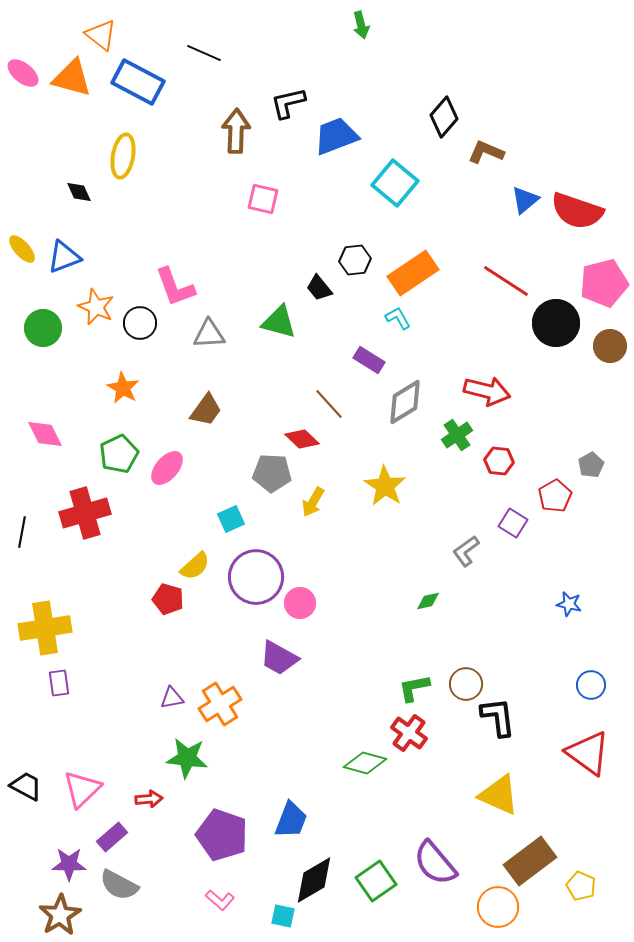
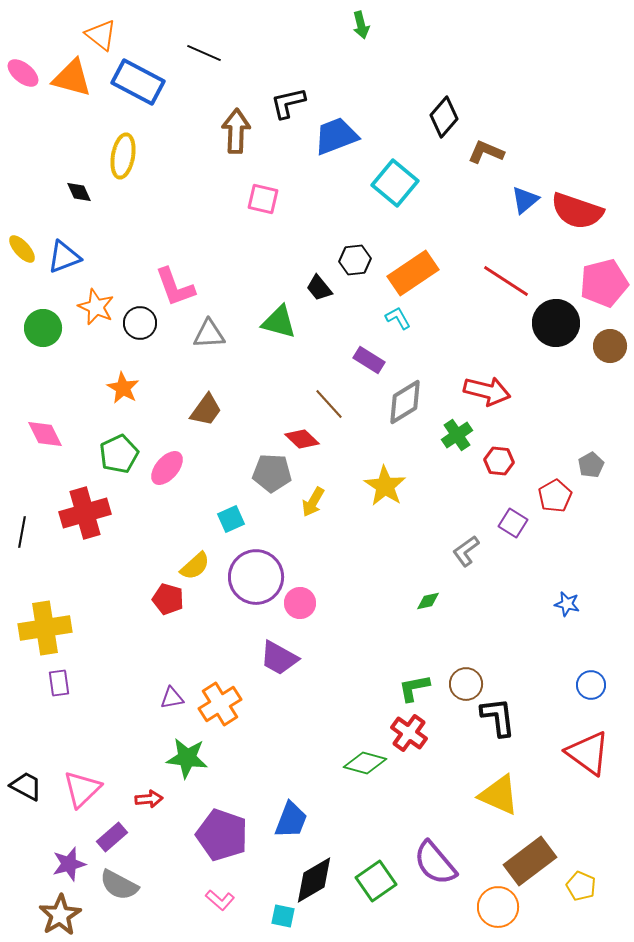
blue star at (569, 604): moved 2 px left
purple star at (69, 864): rotated 16 degrees counterclockwise
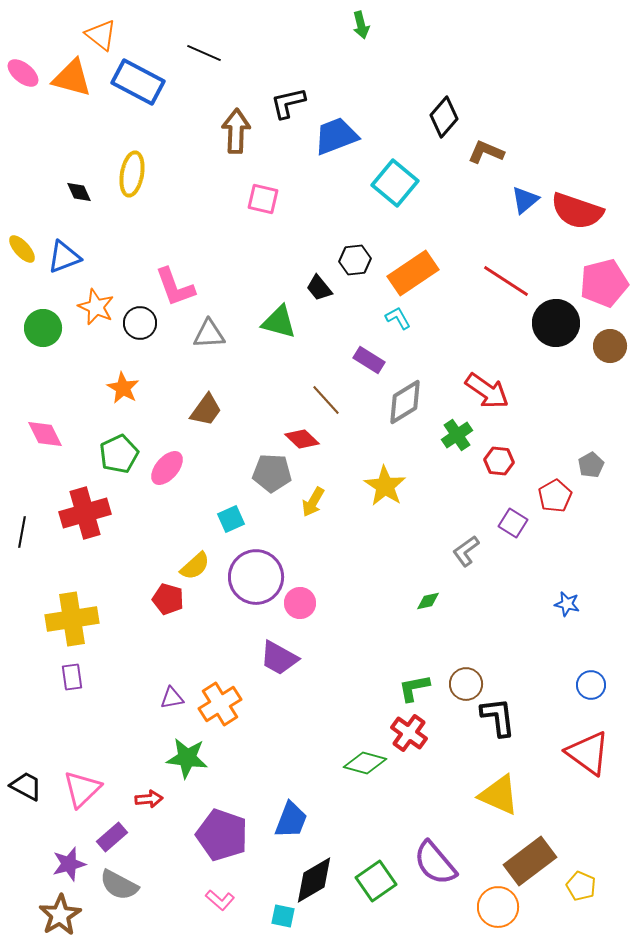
yellow ellipse at (123, 156): moved 9 px right, 18 px down
red arrow at (487, 391): rotated 21 degrees clockwise
brown line at (329, 404): moved 3 px left, 4 px up
yellow cross at (45, 628): moved 27 px right, 9 px up
purple rectangle at (59, 683): moved 13 px right, 6 px up
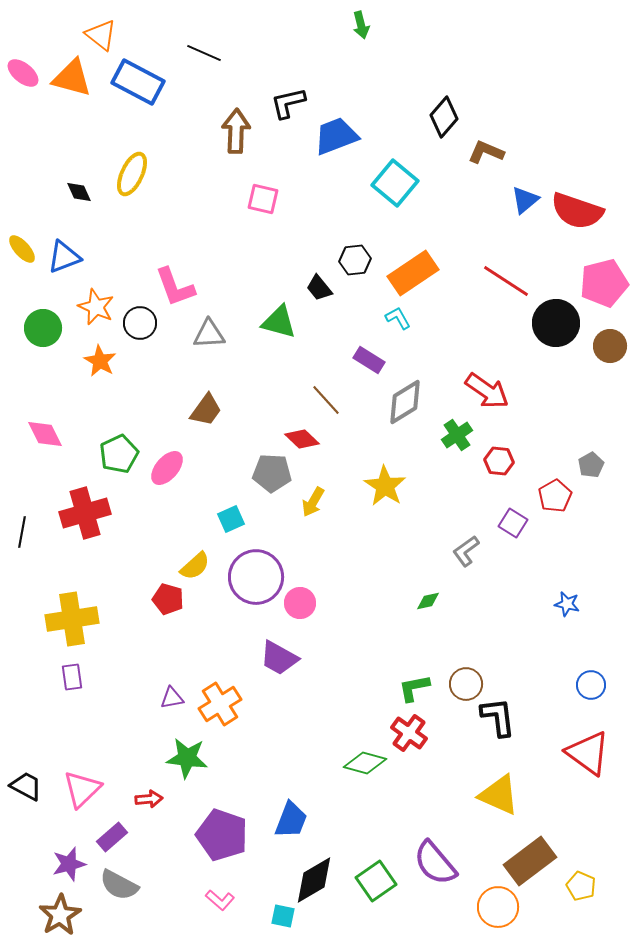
yellow ellipse at (132, 174): rotated 15 degrees clockwise
orange star at (123, 388): moved 23 px left, 27 px up
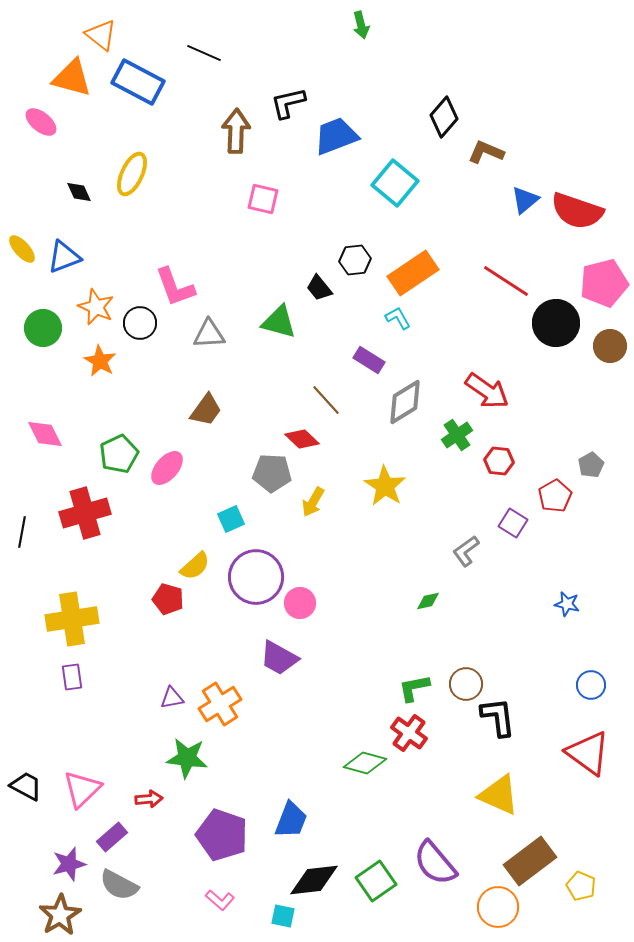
pink ellipse at (23, 73): moved 18 px right, 49 px down
black diamond at (314, 880): rotated 24 degrees clockwise
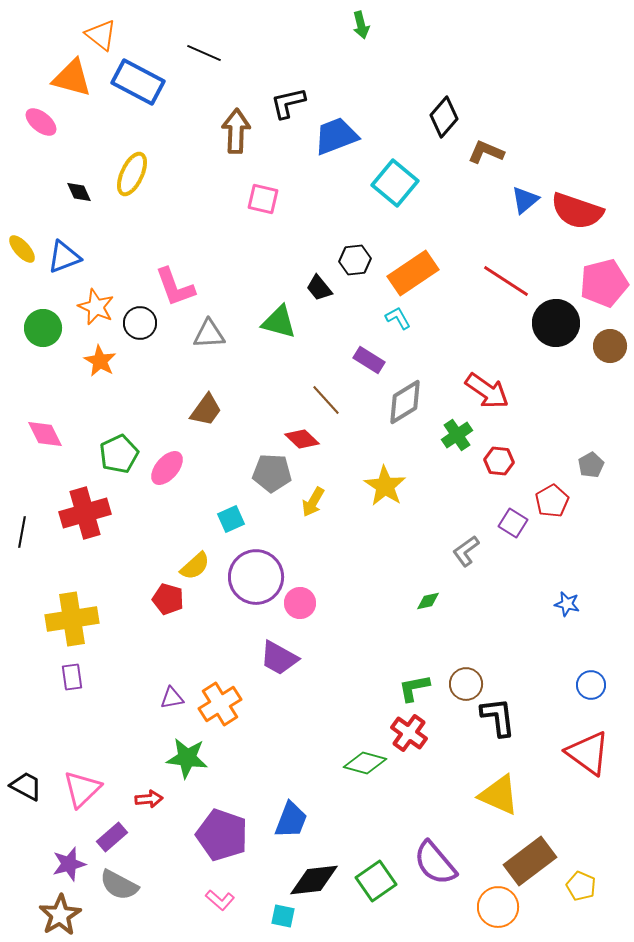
red pentagon at (555, 496): moved 3 px left, 5 px down
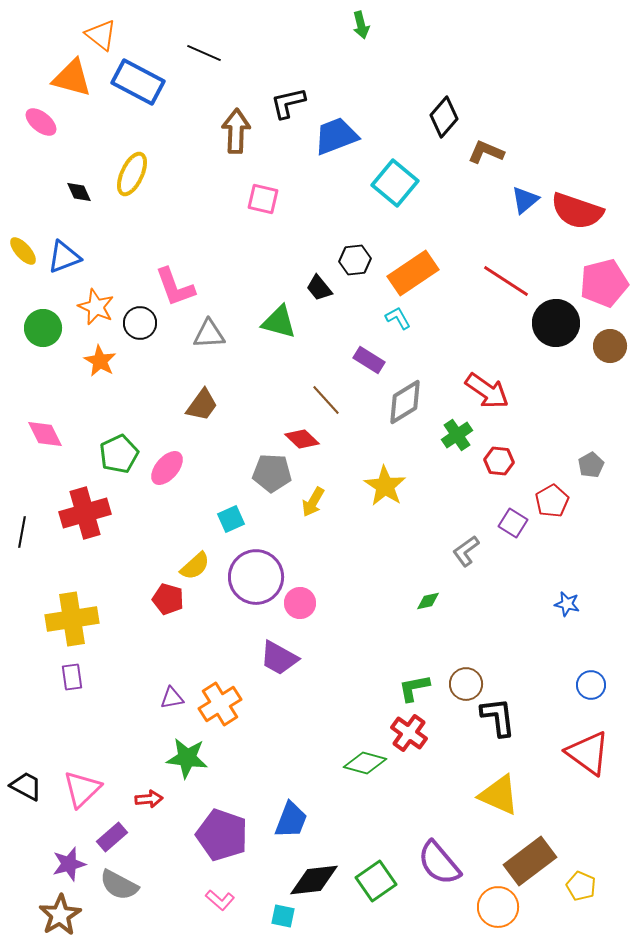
yellow ellipse at (22, 249): moved 1 px right, 2 px down
brown trapezoid at (206, 410): moved 4 px left, 5 px up
purple semicircle at (435, 863): moved 4 px right
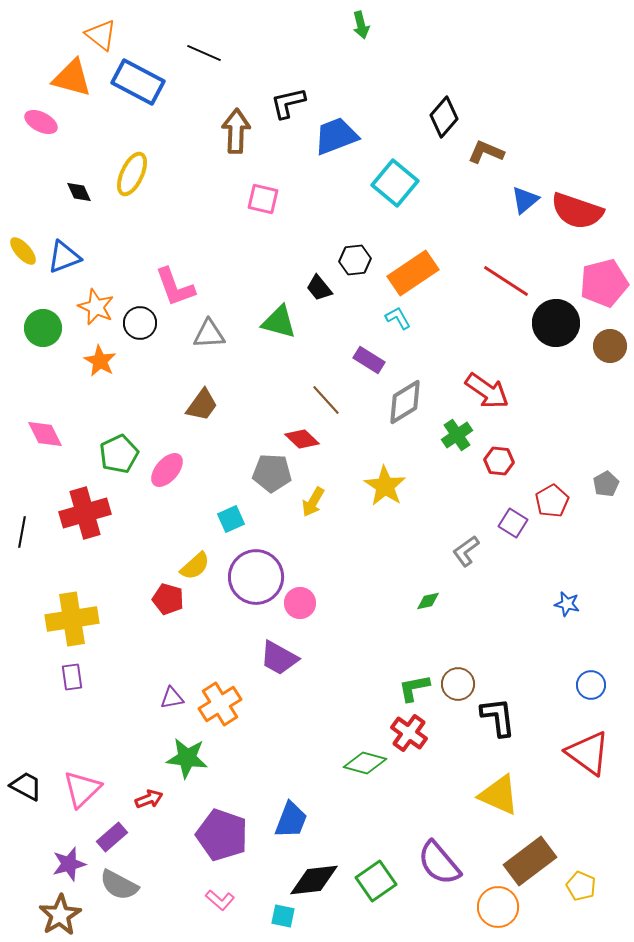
pink ellipse at (41, 122): rotated 12 degrees counterclockwise
gray pentagon at (591, 465): moved 15 px right, 19 px down
pink ellipse at (167, 468): moved 2 px down
brown circle at (466, 684): moved 8 px left
red arrow at (149, 799): rotated 16 degrees counterclockwise
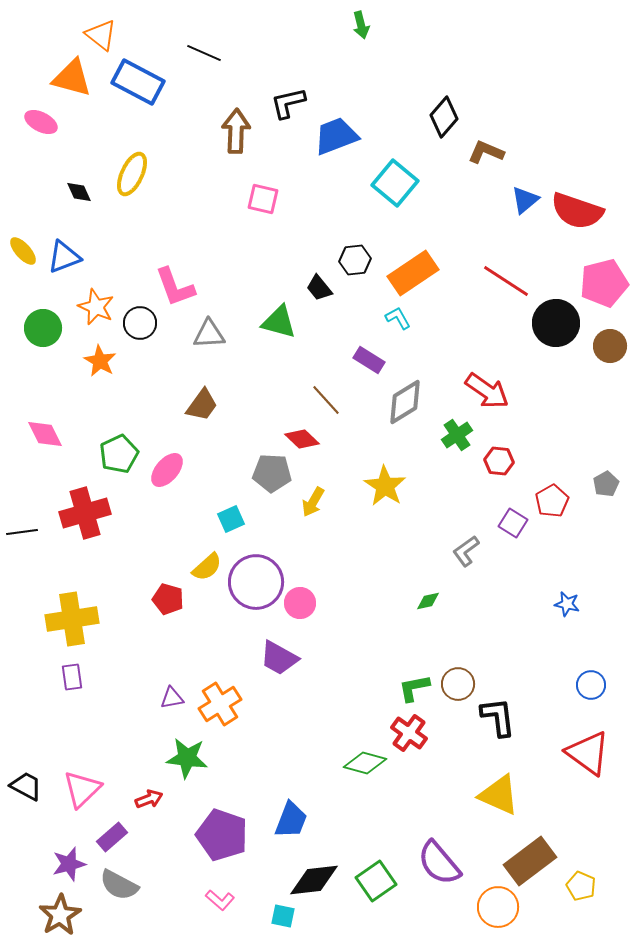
black line at (22, 532): rotated 72 degrees clockwise
yellow semicircle at (195, 566): moved 12 px right, 1 px down
purple circle at (256, 577): moved 5 px down
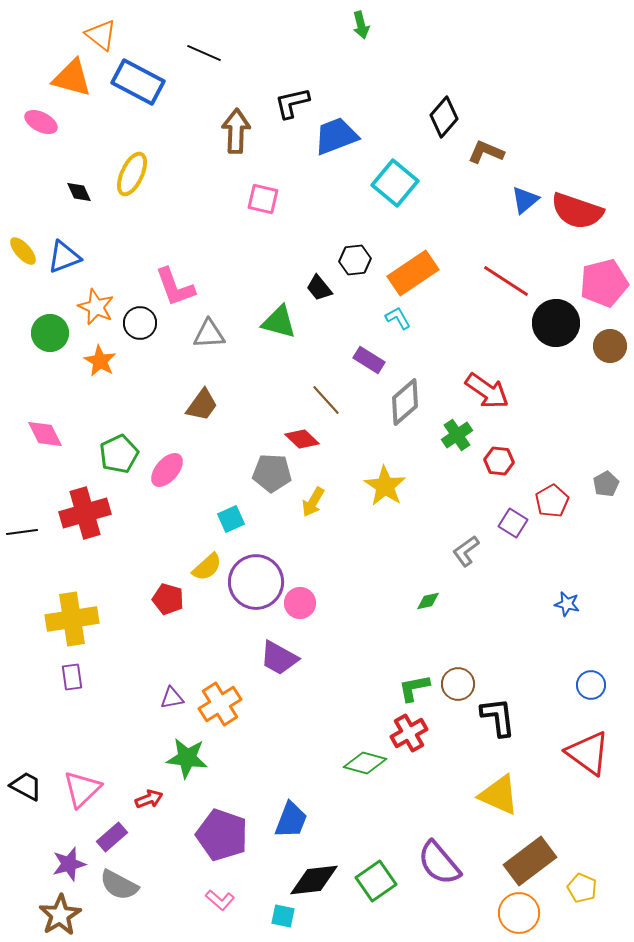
black L-shape at (288, 103): moved 4 px right
green circle at (43, 328): moved 7 px right, 5 px down
gray diamond at (405, 402): rotated 9 degrees counterclockwise
red cross at (409, 733): rotated 24 degrees clockwise
yellow pentagon at (581, 886): moved 1 px right, 2 px down
orange circle at (498, 907): moved 21 px right, 6 px down
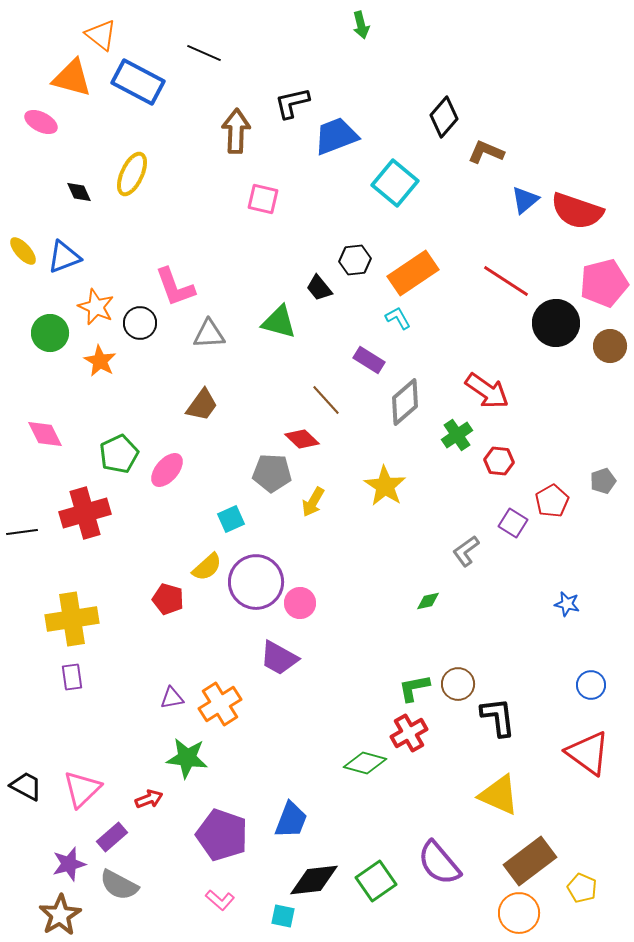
gray pentagon at (606, 484): moved 3 px left, 3 px up; rotated 10 degrees clockwise
